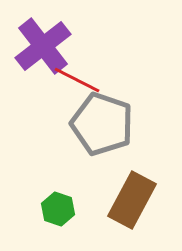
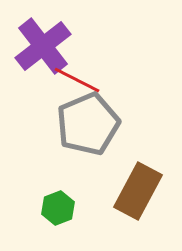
gray pentagon: moved 14 px left; rotated 30 degrees clockwise
brown rectangle: moved 6 px right, 9 px up
green hexagon: moved 1 px up; rotated 20 degrees clockwise
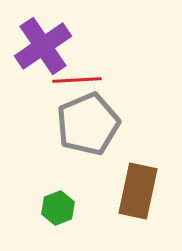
purple cross: rotated 4 degrees clockwise
red line: rotated 30 degrees counterclockwise
brown rectangle: rotated 16 degrees counterclockwise
